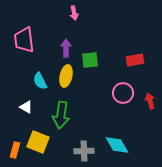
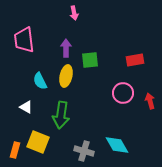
gray cross: rotated 18 degrees clockwise
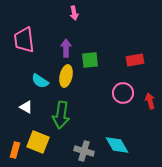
cyan semicircle: rotated 30 degrees counterclockwise
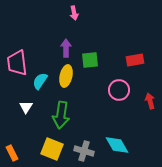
pink trapezoid: moved 7 px left, 23 px down
cyan semicircle: rotated 90 degrees clockwise
pink circle: moved 4 px left, 3 px up
white triangle: rotated 32 degrees clockwise
yellow square: moved 14 px right, 7 px down
orange rectangle: moved 3 px left, 3 px down; rotated 42 degrees counterclockwise
